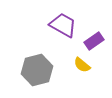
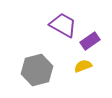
purple rectangle: moved 4 px left
yellow semicircle: moved 1 px right, 1 px down; rotated 120 degrees clockwise
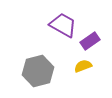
gray hexagon: moved 1 px right, 1 px down
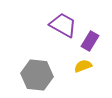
purple rectangle: rotated 24 degrees counterclockwise
gray hexagon: moved 1 px left, 4 px down; rotated 20 degrees clockwise
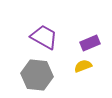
purple trapezoid: moved 19 px left, 12 px down
purple rectangle: moved 2 px down; rotated 36 degrees clockwise
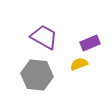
yellow semicircle: moved 4 px left, 2 px up
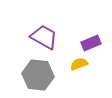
purple rectangle: moved 1 px right
gray hexagon: moved 1 px right
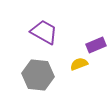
purple trapezoid: moved 5 px up
purple rectangle: moved 5 px right, 2 px down
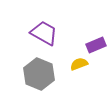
purple trapezoid: moved 1 px down
gray hexagon: moved 1 px right, 1 px up; rotated 16 degrees clockwise
